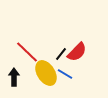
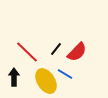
black line: moved 5 px left, 5 px up
yellow ellipse: moved 8 px down
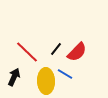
black arrow: rotated 24 degrees clockwise
yellow ellipse: rotated 30 degrees clockwise
